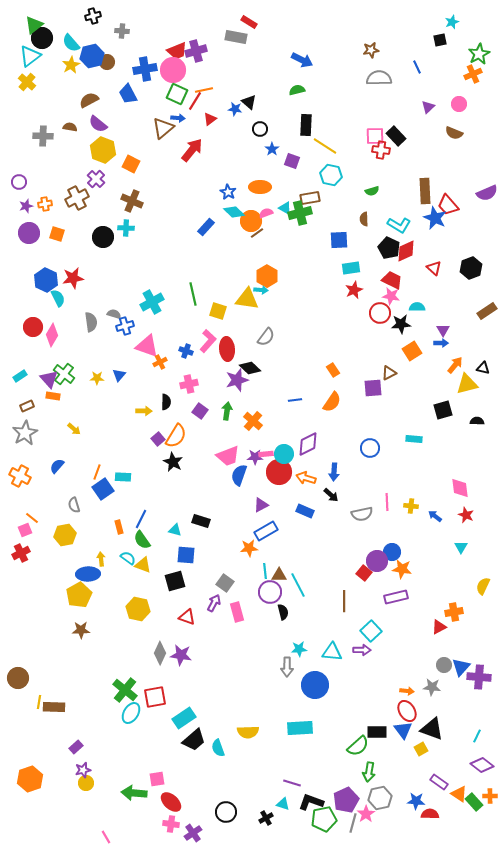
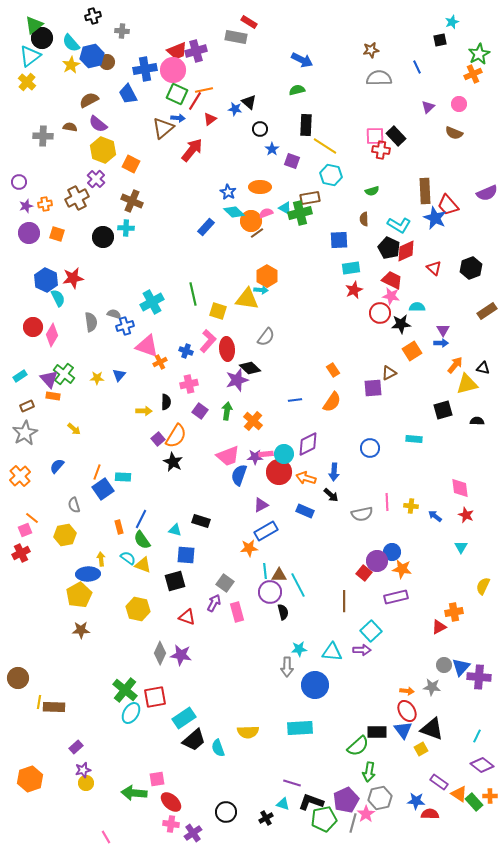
orange cross at (20, 476): rotated 20 degrees clockwise
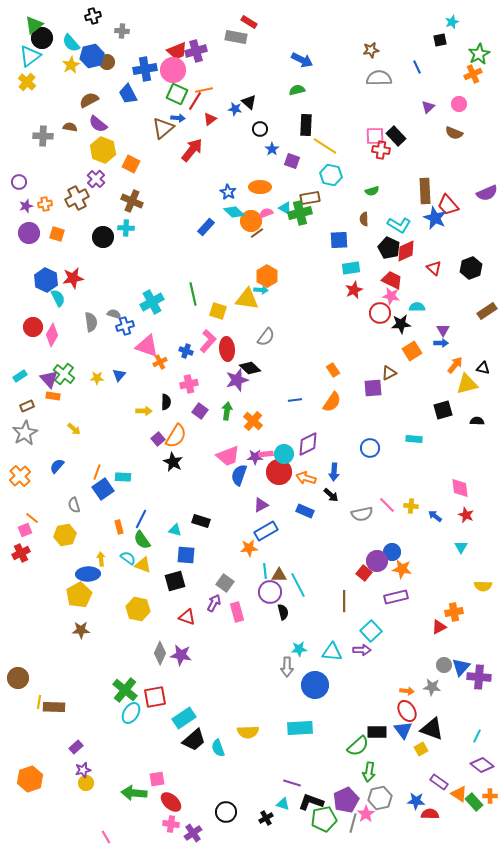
pink line at (387, 502): moved 3 px down; rotated 42 degrees counterclockwise
yellow semicircle at (483, 586): rotated 114 degrees counterclockwise
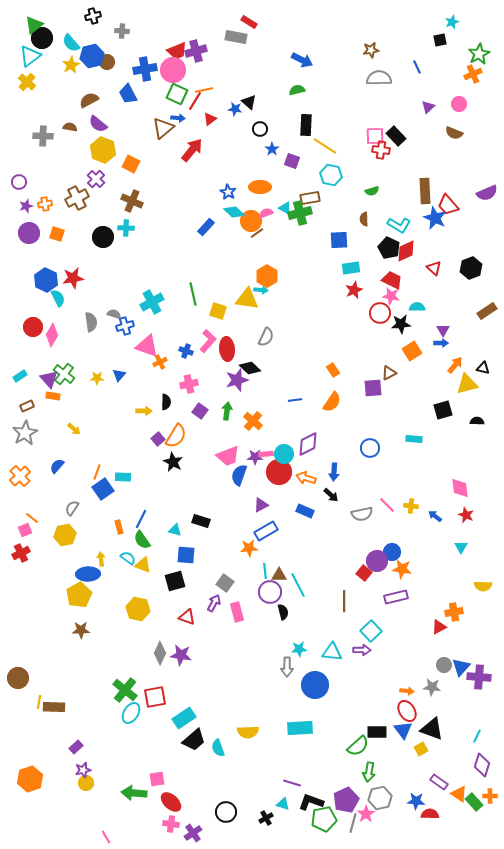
gray semicircle at (266, 337): rotated 12 degrees counterclockwise
gray semicircle at (74, 505): moved 2 px left, 3 px down; rotated 49 degrees clockwise
purple diamond at (482, 765): rotated 70 degrees clockwise
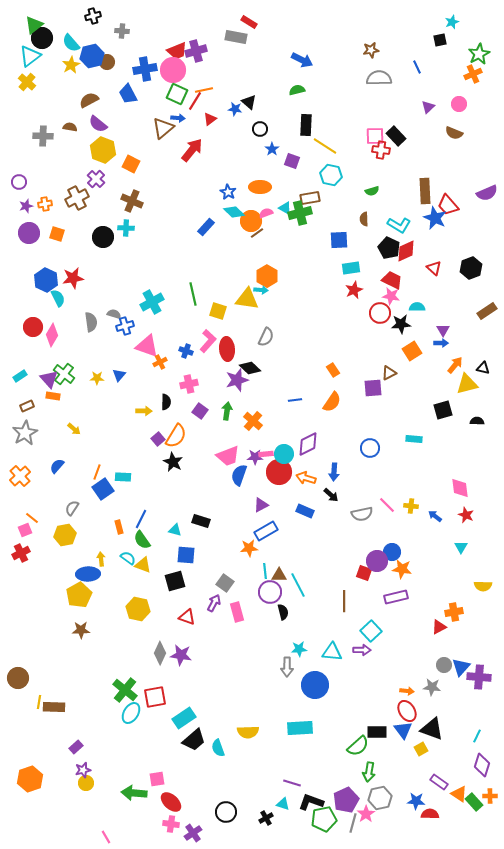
red square at (364, 573): rotated 21 degrees counterclockwise
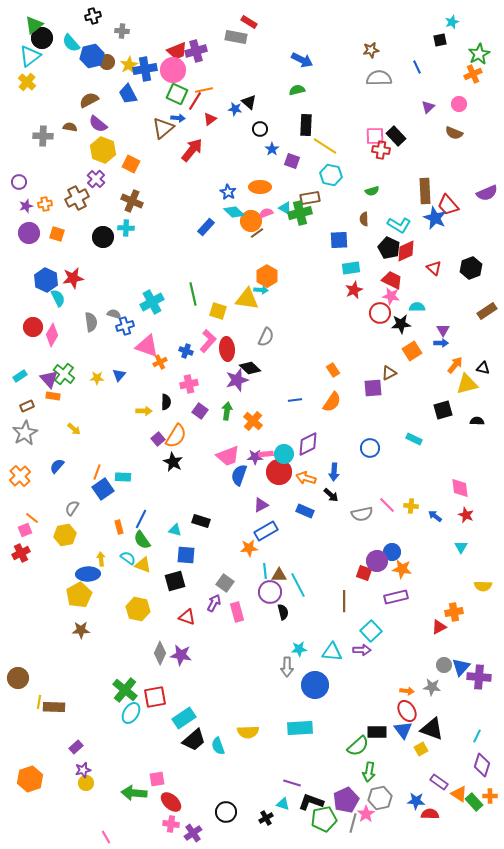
yellow star at (71, 65): moved 58 px right
cyan rectangle at (414, 439): rotated 21 degrees clockwise
cyan semicircle at (218, 748): moved 2 px up
